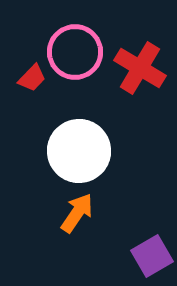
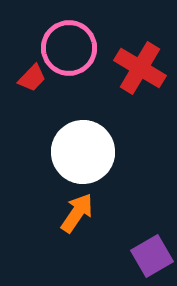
pink circle: moved 6 px left, 4 px up
white circle: moved 4 px right, 1 px down
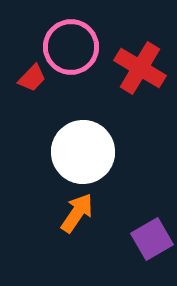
pink circle: moved 2 px right, 1 px up
purple square: moved 17 px up
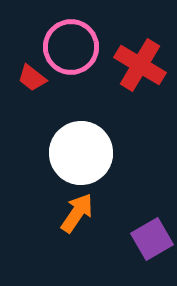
red cross: moved 3 px up
red trapezoid: rotated 84 degrees clockwise
white circle: moved 2 px left, 1 px down
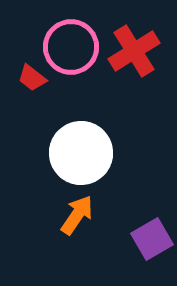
red cross: moved 6 px left, 14 px up; rotated 27 degrees clockwise
orange arrow: moved 2 px down
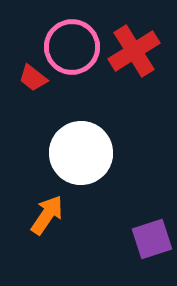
pink circle: moved 1 px right
red trapezoid: moved 1 px right
orange arrow: moved 30 px left
purple square: rotated 12 degrees clockwise
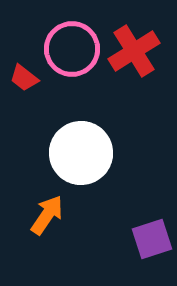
pink circle: moved 2 px down
red trapezoid: moved 9 px left
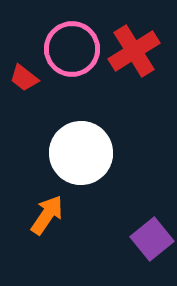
purple square: rotated 21 degrees counterclockwise
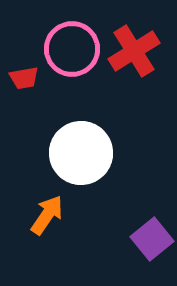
red trapezoid: rotated 48 degrees counterclockwise
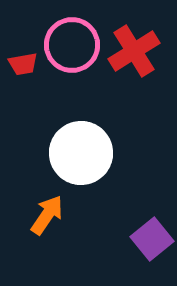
pink circle: moved 4 px up
red trapezoid: moved 1 px left, 14 px up
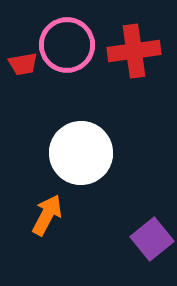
pink circle: moved 5 px left
red cross: rotated 24 degrees clockwise
orange arrow: rotated 6 degrees counterclockwise
